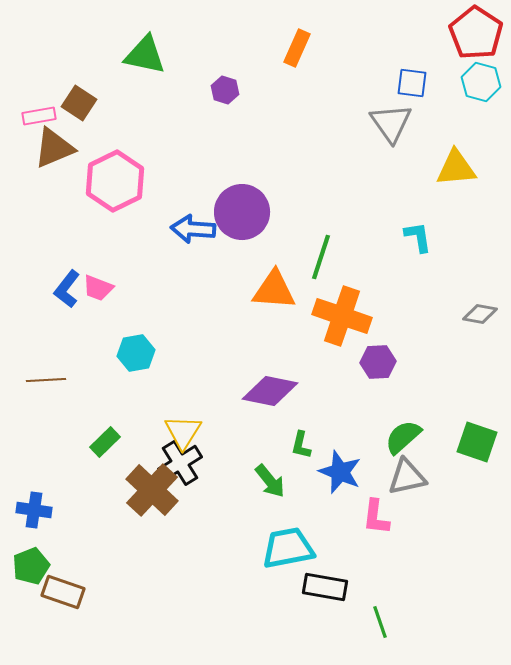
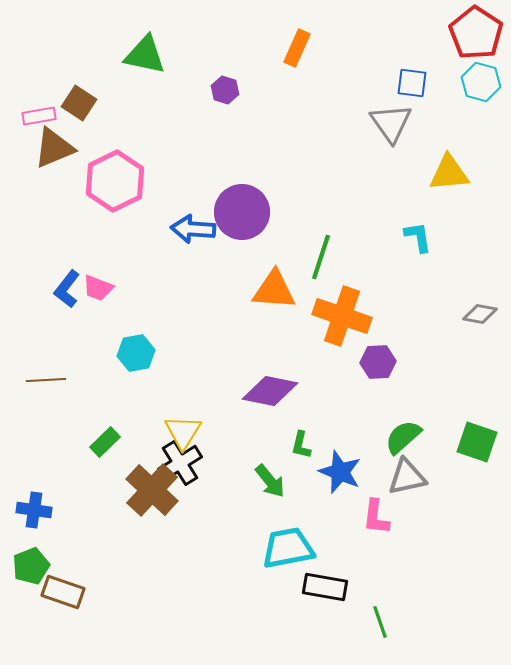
yellow triangle at (456, 168): moved 7 px left, 5 px down
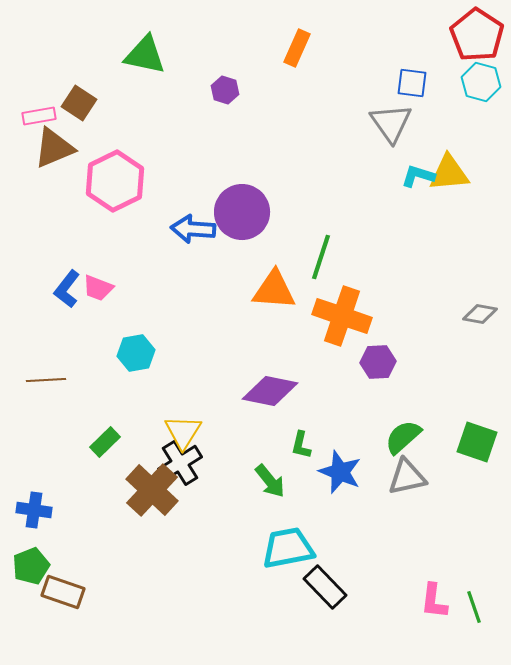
red pentagon at (476, 33): moved 1 px right, 2 px down
cyan L-shape at (418, 237): moved 61 px up; rotated 64 degrees counterclockwise
pink L-shape at (376, 517): moved 58 px right, 84 px down
black rectangle at (325, 587): rotated 36 degrees clockwise
green line at (380, 622): moved 94 px right, 15 px up
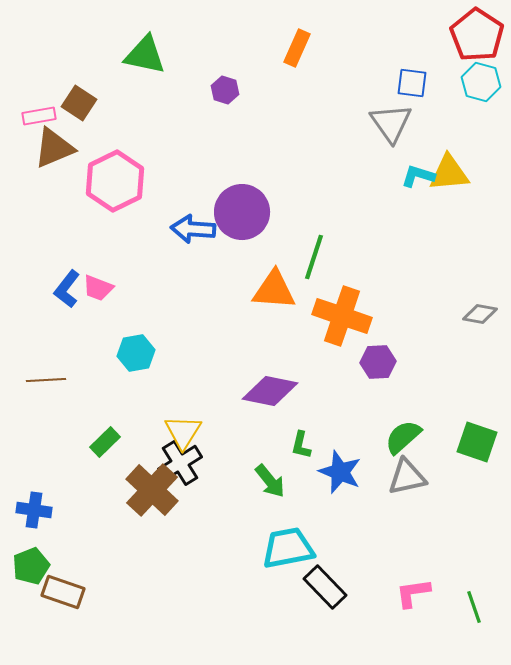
green line at (321, 257): moved 7 px left
pink L-shape at (434, 601): moved 21 px left, 8 px up; rotated 75 degrees clockwise
